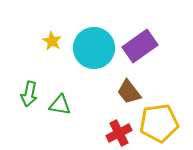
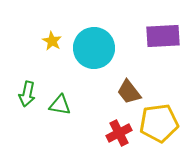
purple rectangle: moved 23 px right, 10 px up; rotated 32 degrees clockwise
green arrow: moved 2 px left
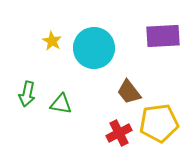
green triangle: moved 1 px right, 1 px up
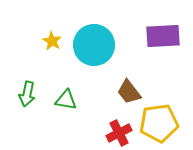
cyan circle: moved 3 px up
green triangle: moved 5 px right, 4 px up
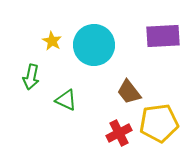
green arrow: moved 4 px right, 17 px up
green triangle: rotated 15 degrees clockwise
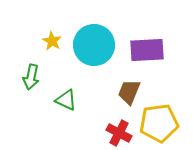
purple rectangle: moved 16 px left, 14 px down
brown trapezoid: rotated 60 degrees clockwise
red cross: rotated 35 degrees counterclockwise
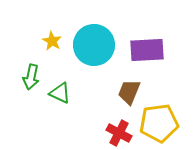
green triangle: moved 6 px left, 7 px up
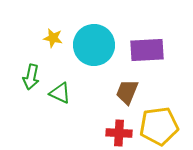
yellow star: moved 1 px right, 3 px up; rotated 18 degrees counterclockwise
brown trapezoid: moved 2 px left
yellow pentagon: moved 3 px down
red cross: rotated 25 degrees counterclockwise
